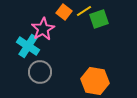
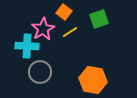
yellow line: moved 14 px left, 21 px down
cyan cross: moved 1 px left; rotated 30 degrees counterclockwise
orange hexagon: moved 2 px left, 1 px up
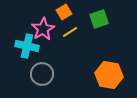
orange square: rotated 21 degrees clockwise
cyan cross: rotated 10 degrees clockwise
gray circle: moved 2 px right, 2 px down
orange hexagon: moved 16 px right, 5 px up
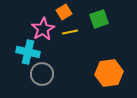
yellow line: rotated 21 degrees clockwise
cyan cross: moved 1 px right, 6 px down
orange hexagon: moved 2 px up; rotated 16 degrees counterclockwise
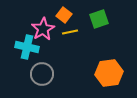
orange square: moved 3 px down; rotated 21 degrees counterclockwise
cyan cross: moved 1 px left, 5 px up
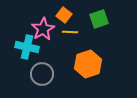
yellow line: rotated 14 degrees clockwise
orange hexagon: moved 21 px left, 9 px up; rotated 12 degrees counterclockwise
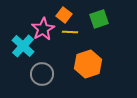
cyan cross: moved 4 px left, 1 px up; rotated 30 degrees clockwise
